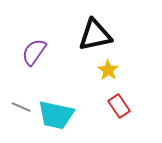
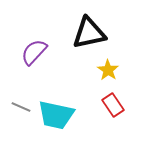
black triangle: moved 6 px left, 2 px up
purple semicircle: rotated 8 degrees clockwise
red rectangle: moved 6 px left, 1 px up
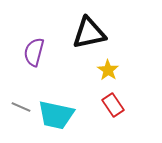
purple semicircle: rotated 28 degrees counterclockwise
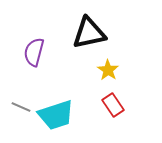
cyan trapezoid: rotated 30 degrees counterclockwise
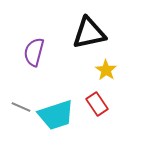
yellow star: moved 2 px left
red rectangle: moved 16 px left, 1 px up
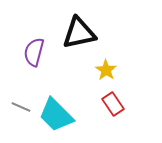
black triangle: moved 10 px left
red rectangle: moved 16 px right
cyan trapezoid: rotated 63 degrees clockwise
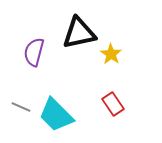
yellow star: moved 5 px right, 16 px up
